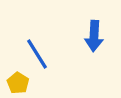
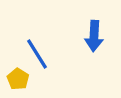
yellow pentagon: moved 4 px up
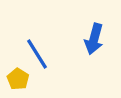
blue arrow: moved 3 px down; rotated 12 degrees clockwise
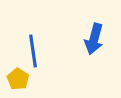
blue line: moved 4 px left, 3 px up; rotated 24 degrees clockwise
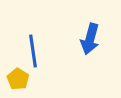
blue arrow: moved 4 px left
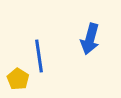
blue line: moved 6 px right, 5 px down
